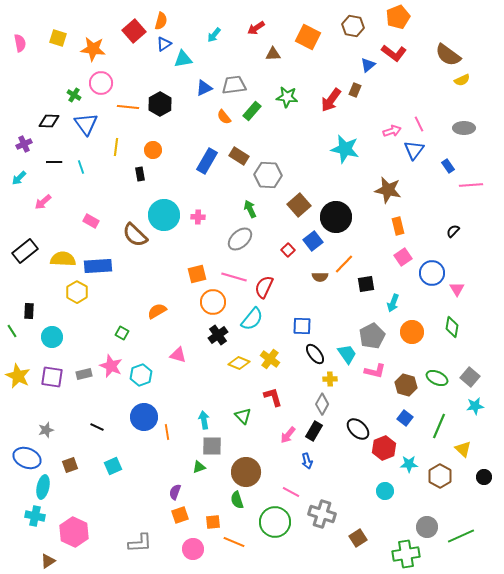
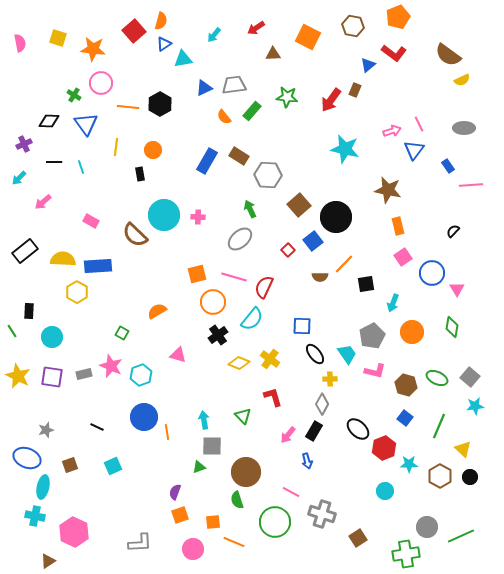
black circle at (484, 477): moved 14 px left
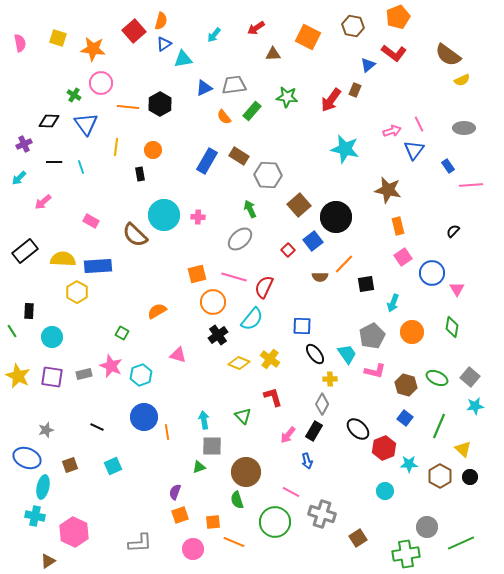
green line at (461, 536): moved 7 px down
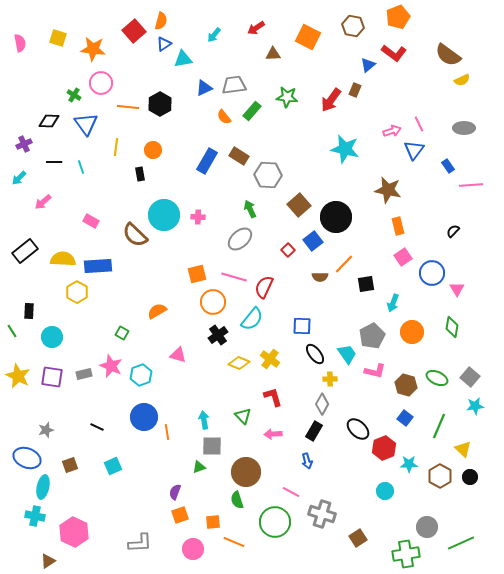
pink arrow at (288, 435): moved 15 px left, 1 px up; rotated 48 degrees clockwise
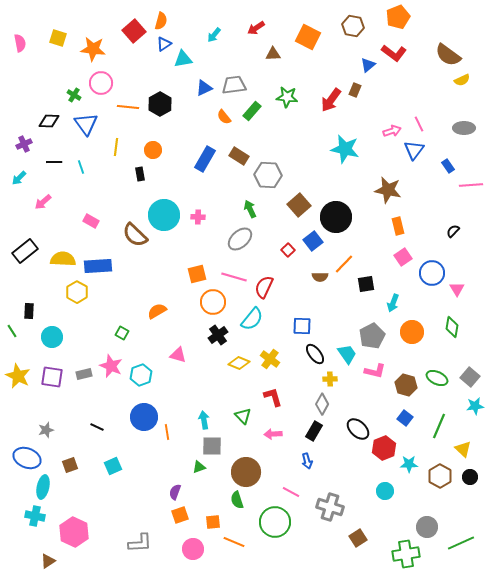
blue rectangle at (207, 161): moved 2 px left, 2 px up
gray cross at (322, 514): moved 8 px right, 7 px up
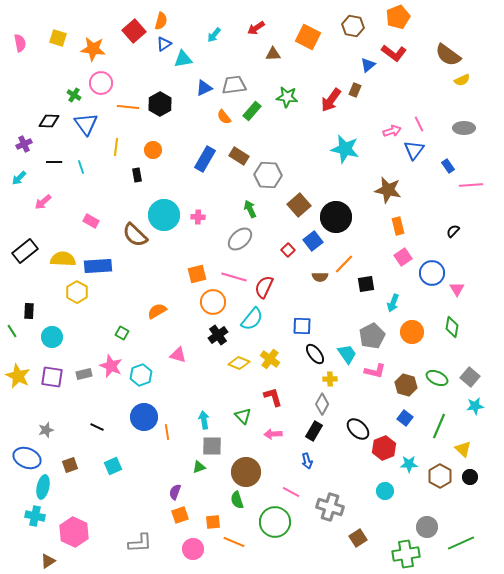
black rectangle at (140, 174): moved 3 px left, 1 px down
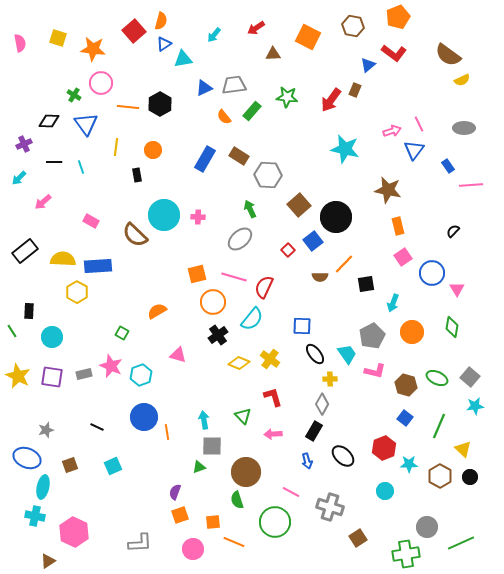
black ellipse at (358, 429): moved 15 px left, 27 px down
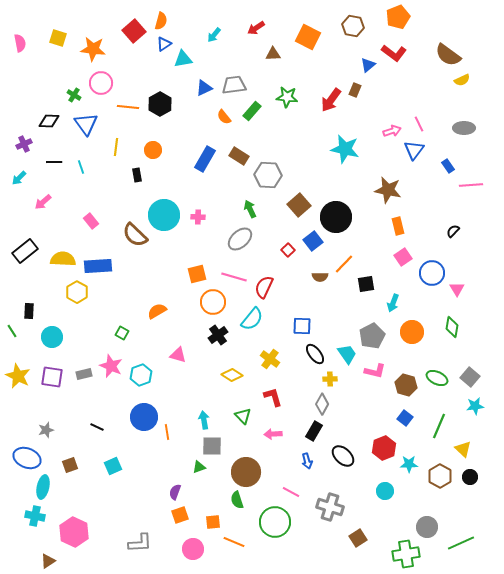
pink rectangle at (91, 221): rotated 21 degrees clockwise
yellow diamond at (239, 363): moved 7 px left, 12 px down; rotated 10 degrees clockwise
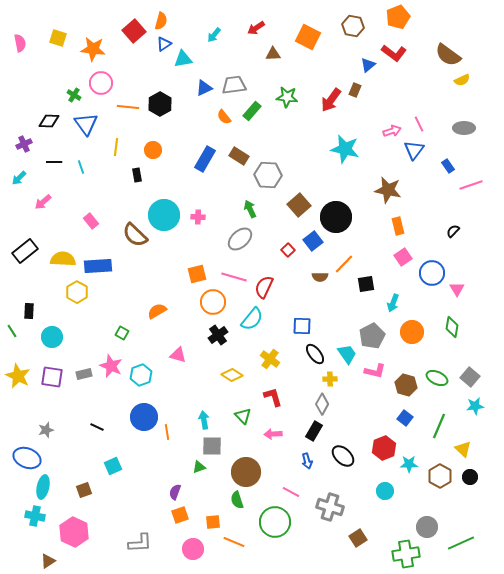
pink line at (471, 185): rotated 15 degrees counterclockwise
brown square at (70, 465): moved 14 px right, 25 px down
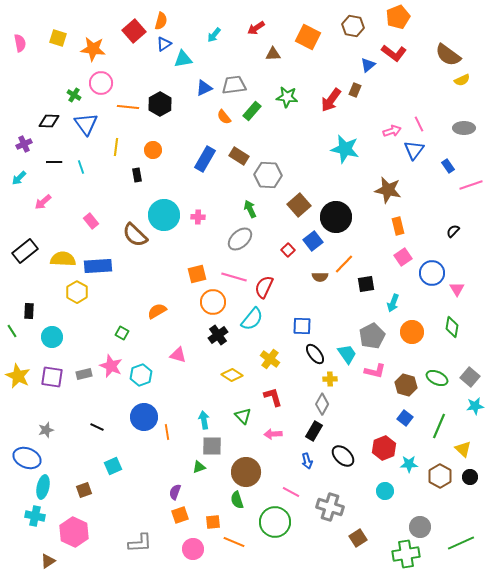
gray circle at (427, 527): moved 7 px left
